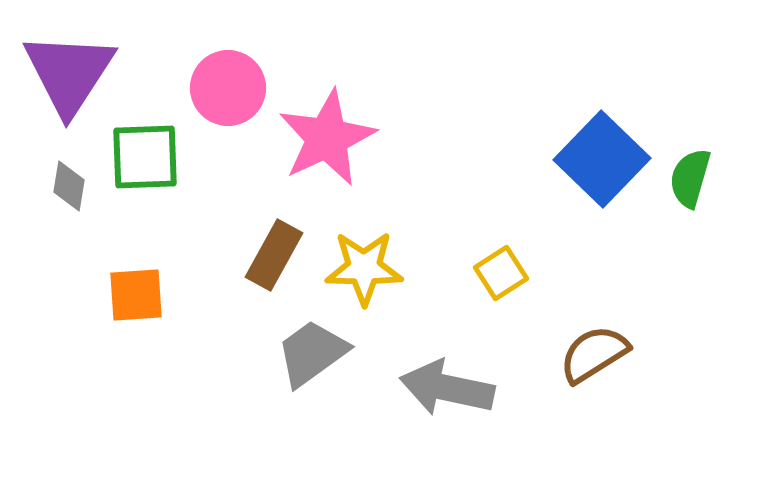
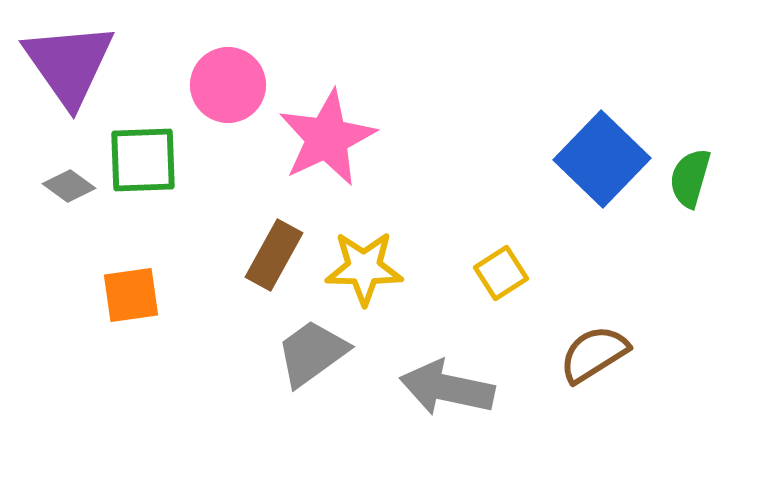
purple triangle: moved 9 px up; rotated 8 degrees counterclockwise
pink circle: moved 3 px up
green square: moved 2 px left, 3 px down
gray diamond: rotated 63 degrees counterclockwise
orange square: moved 5 px left; rotated 4 degrees counterclockwise
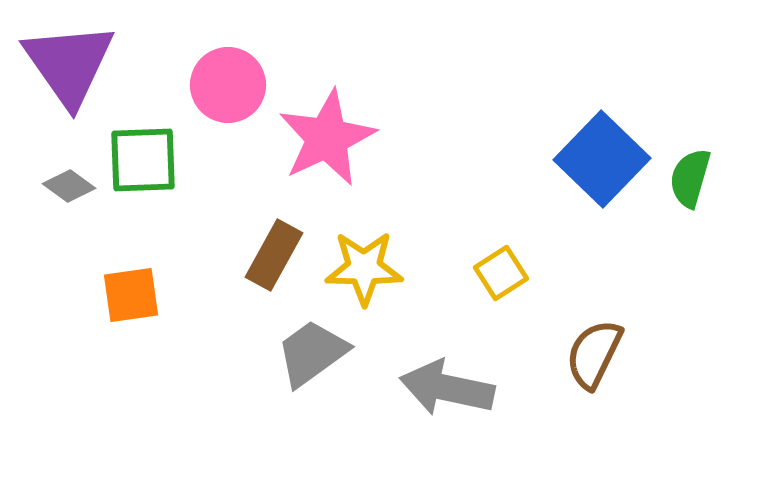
brown semicircle: rotated 32 degrees counterclockwise
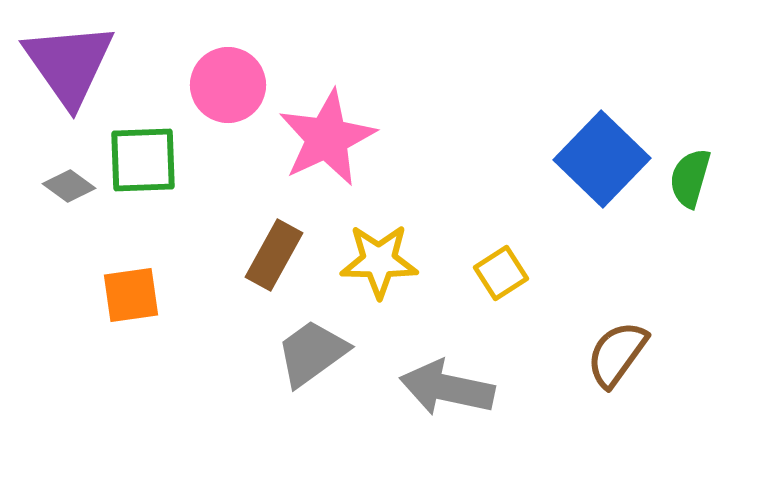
yellow star: moved 15 px right, 7 px up
brown semicircle: moved 23 px right; rotated 10 degrees clockwise
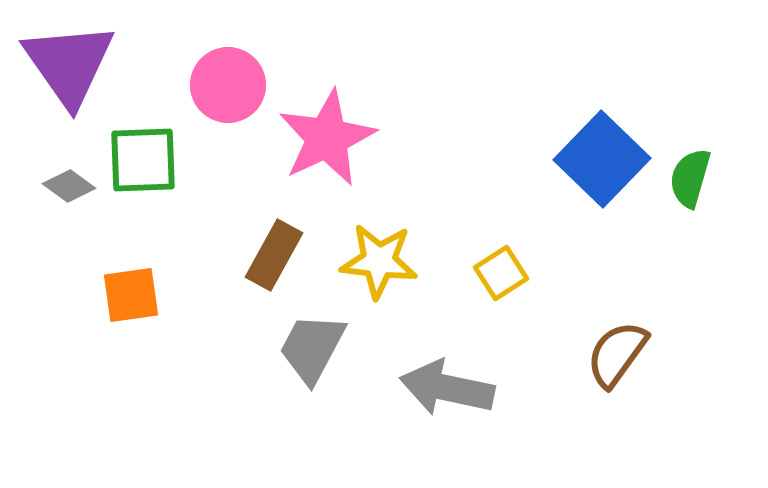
yellow star: rotated 6 degrees clockwise
gray trapezoid: moved 5 px up; rotated 26 degrees counterclockwise
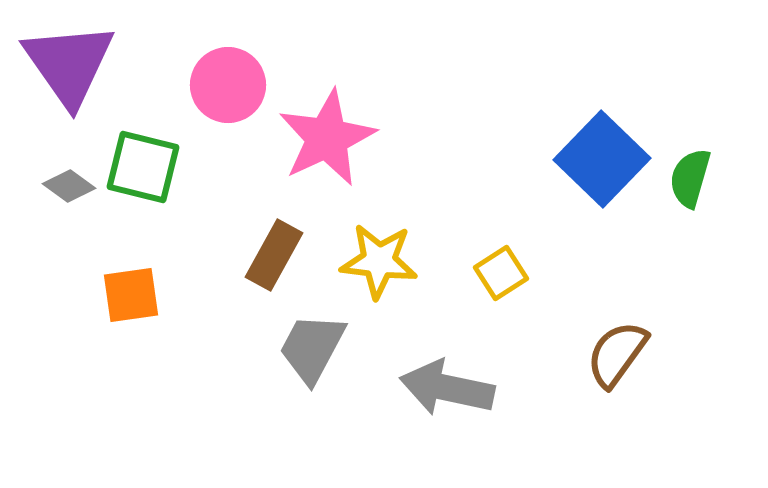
green square: moved 7 px down; rotated 16 degrees clockwise
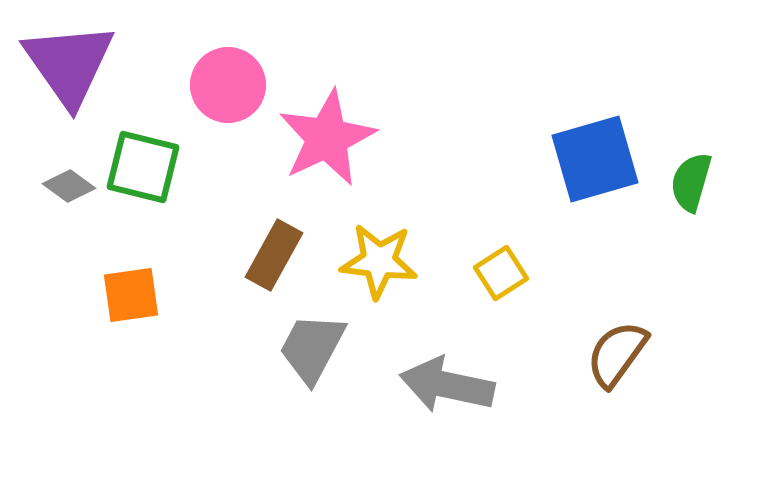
blue square: moved 7 px left; rotated 30 degrees clockwise
green semicircle: moved 1 px right, 4 px down
gray arrow: moved 3 px up
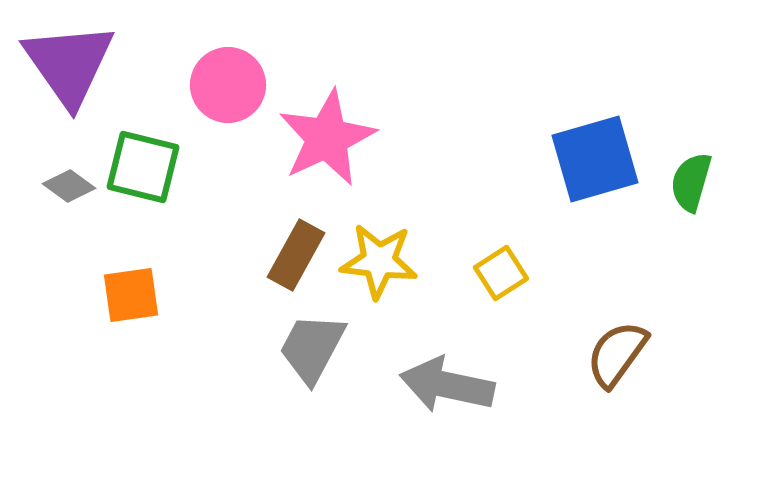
brown rectangle: moved 22 px right
